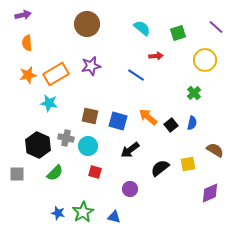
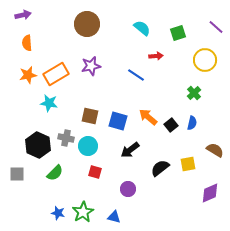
purple circle: moved 2 px left
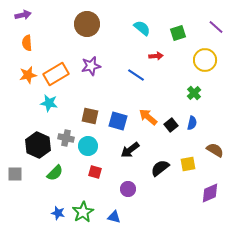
gray square: moved 2 px left
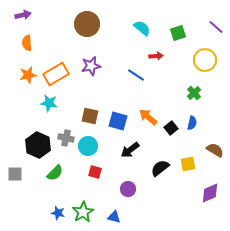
black square: moved 3 px down
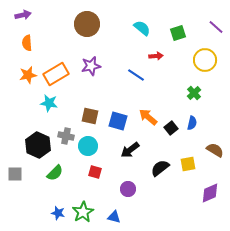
gray cross: moved 2 px up
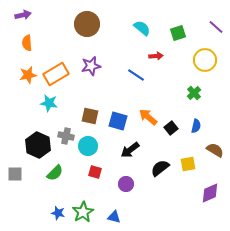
blue semicircle: moved 4 px right, 3 px down
purple circle: moved 2 px left, 5 px up
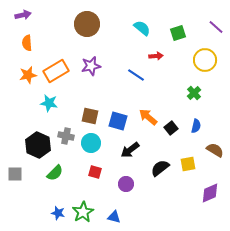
orange rectangle: moved 3 px up
cyan circle: moved 3 px right, 3 px up
